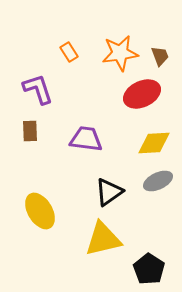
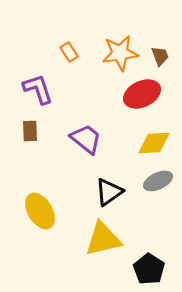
purple trapezoid: rotated 32 degrees clockwise
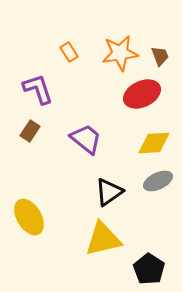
brown rectangle: rotated 35 degrees clockwise
yellow ellipse: moved 11 px left, 6 px down
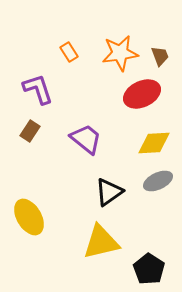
yellow triangle: moved 2 px left, 3 px down
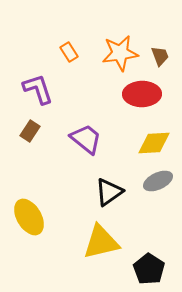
red ellipse: rotated 24 degrees clockwise
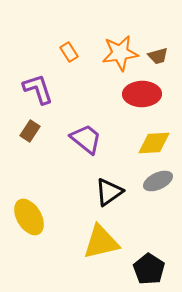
brown trapezoid: moved 2 px left; rotated 95 degrees clockwise
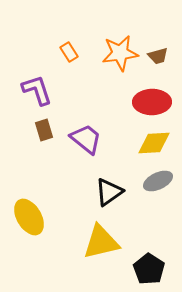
purple L-shape: moved 1 px left, 1 px down
red ellipse: moved 10 px right, 8 px down
brown rectangle: moved 14 px right, 1 px up; rotated 50 degrees counterclockwise
